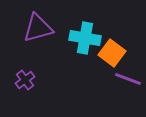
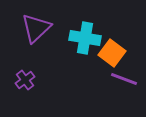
purple triangle: moved 2 px left; rotated 28 degrees counterclockwise
purple line: moved 4 px left
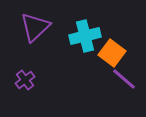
purple triangle: moved 1 px left, 1 px up
cyan cross: moved 2 px up; rotated 24 degrees counterclockwise
purple line: rotated 20 degrees clockwise
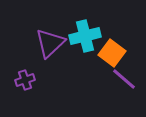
purple triangle: moved 15 px right, 16 px down
purple cross: rotated 18 degrees clockwise
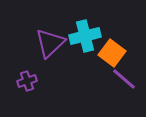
purple cross: moved 2 px right, 1 px down
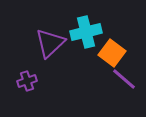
cyan cross: moved 1 px right, 4 px up
